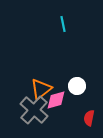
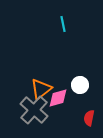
white circle: moved 3 px right, 1 px up
pink diamond: moved 2 px right, 2 px up
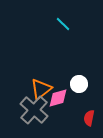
cyan line: rotated 35 degrees counterclockwise
white circle: moved 1 px left, 1 px up
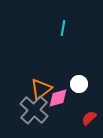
cyan line: moved 4 px down; rotated 56 degrees clockwise
red semicircle: rotated 35 degrees clockwise
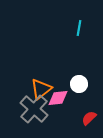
cyan line: moved 16 px right
pink diamond: rotated 10 degrees clockwise
gray cross: moved 1 px up
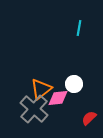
white circle: moved 5 px left
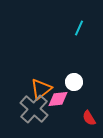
cyan line: rotated 14 degrees clockwise
white circle: moved 2 px up
pink diamond: moved 1 px down
red semicircle: rotated 77 degrees counterclockwise
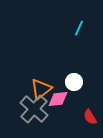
red semicircle: moved 1 px right, 1 px up
